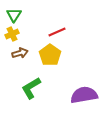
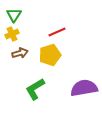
yellow pentagon: rotated 20 degrees clockwise
green L-shape: moved 4 px right, 1 px down
purple semicircle: moved 7 px up
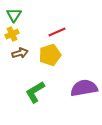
green L-shape: moved 3 px down
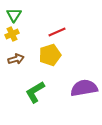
brown arrow: moved 4 px left, 6 px down
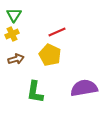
yellow pentagon: rotated 30 degrees counterclockwise
green L-shape: rotated 50 degrees counterclockwise
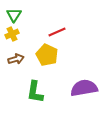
yellow pentagon: moved 3 px left
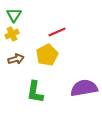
yellow pentagon: rotated 20 degrees clockwise
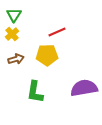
yellow cross: rotated 16 degrees counterclockwise
yellow pentagon: rotated 25 degrees clockwise
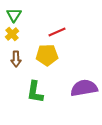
brown arrow: rotated 105 degrees clockwise
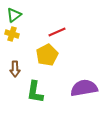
green triangle: rotated 21 degrees clockwise
yellow cross: rotated 32 degrees counterclockwise
yellow pentagon: rotated 25 degrees counterclockwise
brown arrow: moved 1 px left, 10 px down
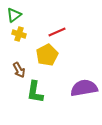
yellow cross: moved 7 px right
brown arrow: moved 4 px right, 1 px down; rotated 28 degrees counterclockwise
